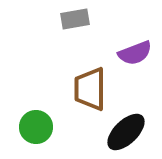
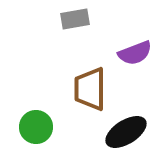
black ellipse: rotated 12 degrees clockwise
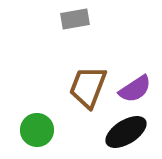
purple semicircle: moved 36 px down; rotated 12 degrees counterclockwise
brown trapezoid: moved 2 px left, 2 px up; rotated 21 degrees clockwise
green circle: moved 1 px right, 3 px down
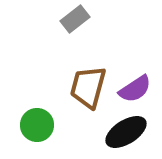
gray rectangle: rotated 28 degrees counterclockwise
brown trapezoid: rotated 6 degrees counterclockwise
green circle: moved 5 px up
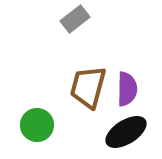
purple semicircle: moved 8 px left; rotated 56 degrees counterclockwise
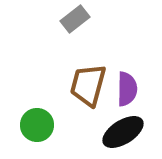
brown trapezoid: moved 2 px up
black ellipse: moved 3 px left
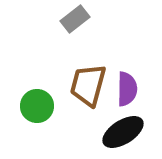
green circle: moved 19 px up
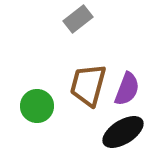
gray rectangle: moved 3 px right
purple semicircle: rotated 20 degrees clockwise
